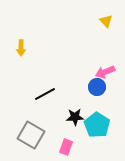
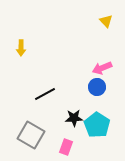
pink arrow: moved 3 px left, 4 px up
black star: moved 1 px left, 1 px down
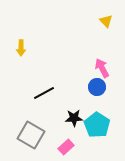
pink arrow: rotated 84 degrees clockwise
black line: moved 1 px left, 1 px up
pink rectangle: rotated 28 degrees clockwise
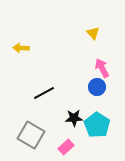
yellow triangle: moved 13 px left, 12 px down
yellow arrow: rotated 91 degrees clockwise
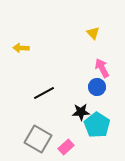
black star: moved 7 px right, 6 px up
gray square: moved 7 px right, 4 px down
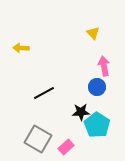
pink arrow: moved 2 px right, 2 px up; rotated 18 degrees clockwise
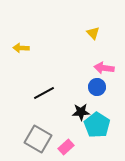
pink arrow: moved 2 px down; rotated 72 degrees counterclockwise
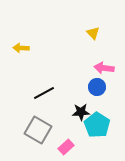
gray square: moved 9 px up
